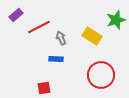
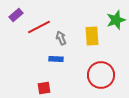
yellow rectangle: rotated 54 degrees clockwise
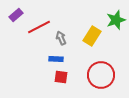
yellow rectangle: rotated 36 degrees clockwise
red square: moved 17 px right, 11 px up; rotated 16 degrees clockwise
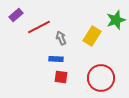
red circle: moved 3 px down
